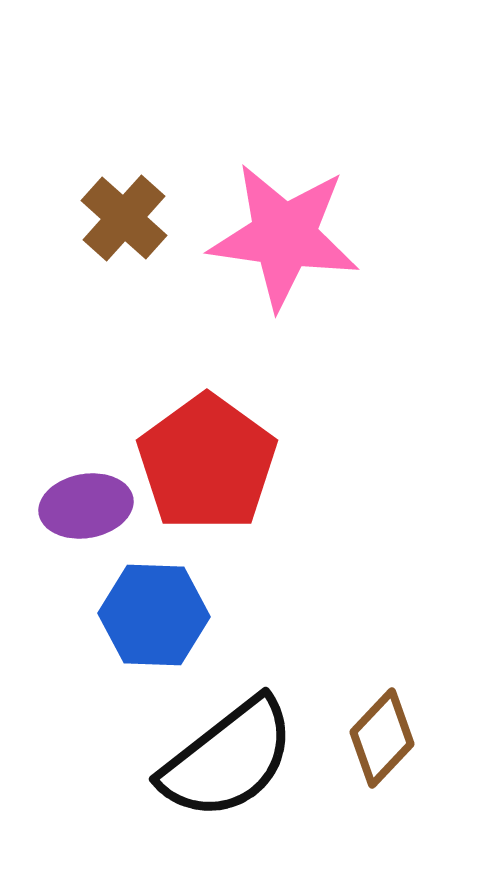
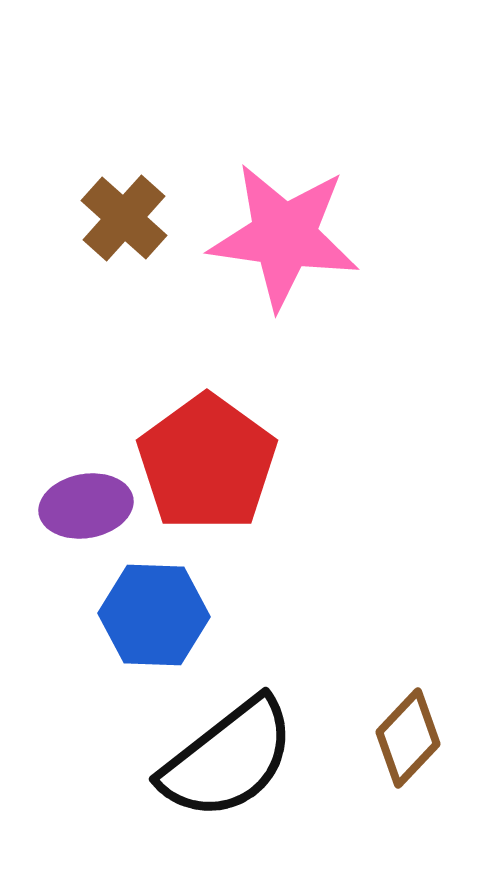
brown diamond: moved 26 px right
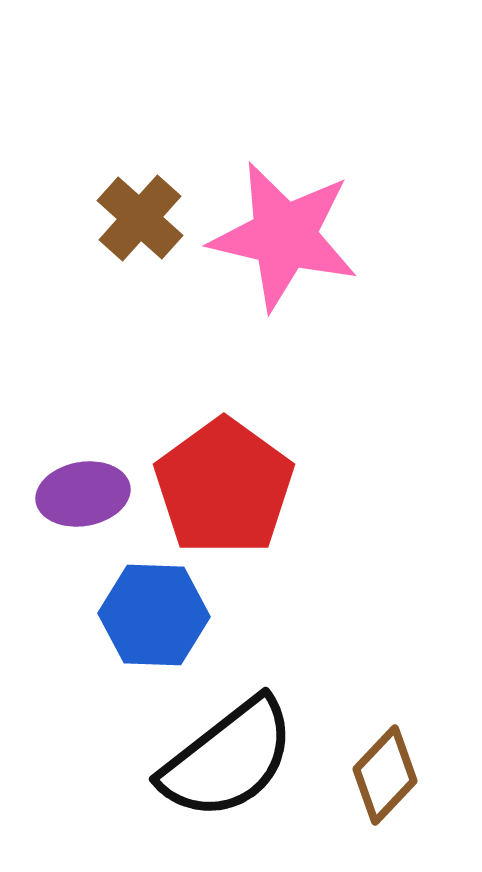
brown cross: moved 16 px right
pink star: rotated 5 degrees clockwise
red pentagon: moved 17 px right, 24 px down
purple ellipse: moved 3 px left, 12 px up
brown diamond: moved 23 px left, 37 px down
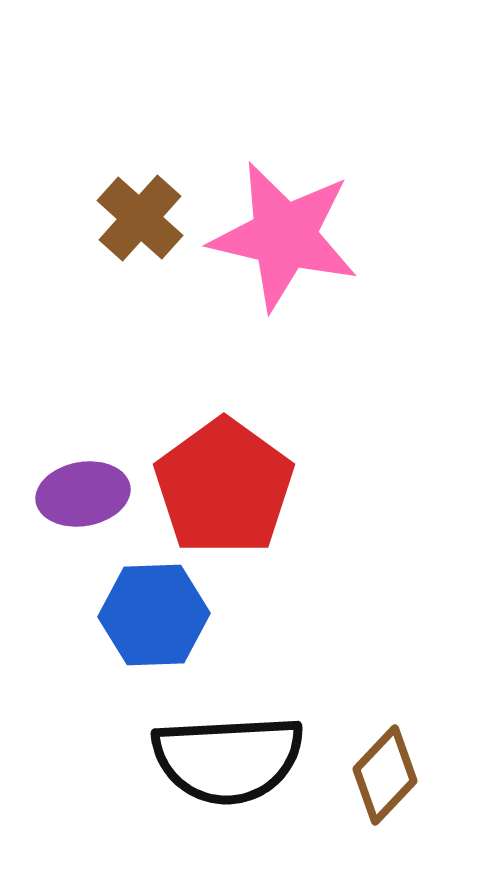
blue hexagon: rotated 4 degrees counterclockwise
black semicircle: rotated 35 degrees clockwise
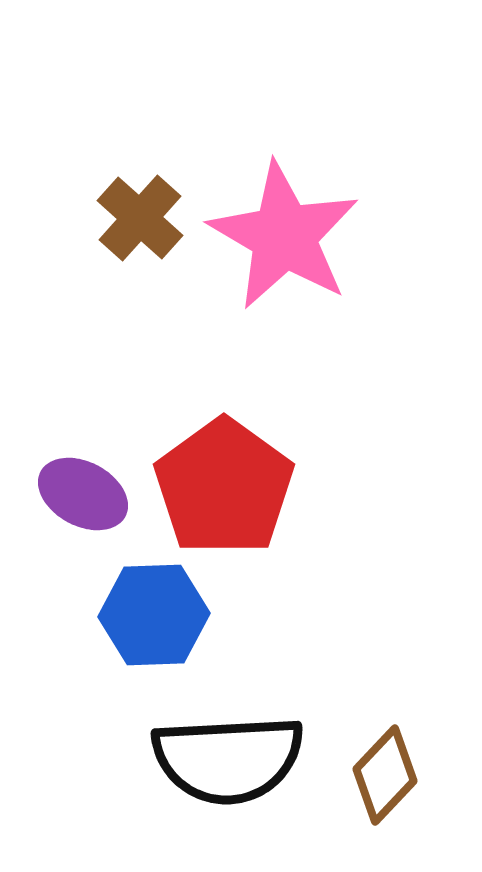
pink star: rotated 17 degrees clockwise
purple ellipse: rotated 38 degrees clockwise
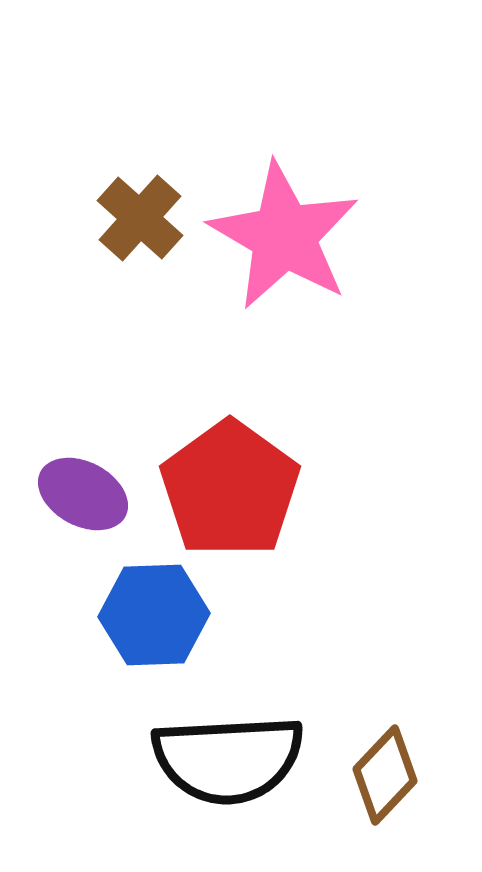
red pentagon: moved 6 px right, 2 px down
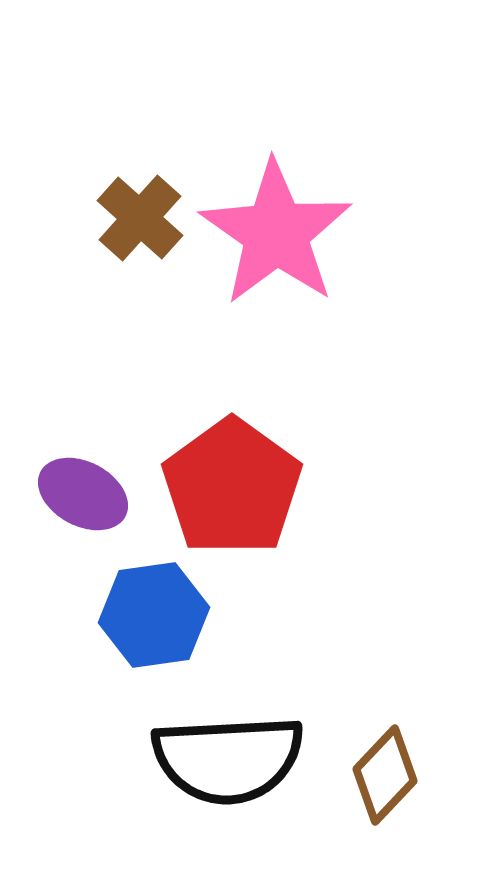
pink star: moved 8 px left, 3 px up; rotated 5 degrees clockwise
red pentagon: moved 2 px right, 2 px up
blue hexagon: rotated 6 degrees counterclockwise
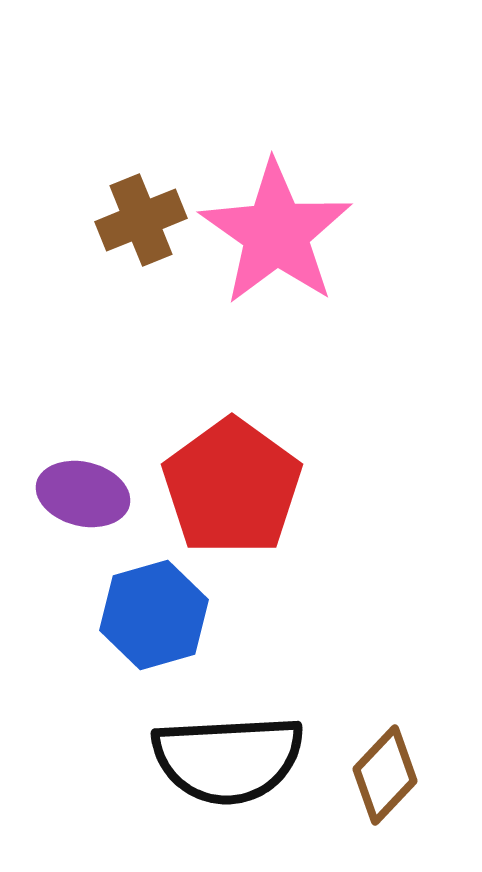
brown cross: moved 1 px right, 2 px down; rotated 26 degrees clockwise
purple ellipse: rotated 14 degrees counterclockwise
blue hexagon: rotated 8 degrees counterclockwise
